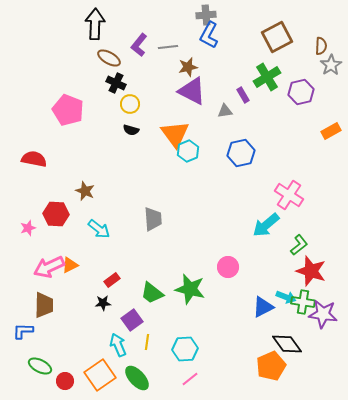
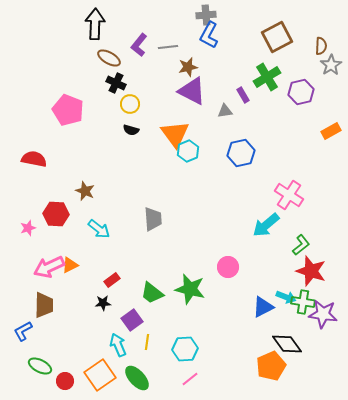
green L-shape at (299, 245): moved 2 px right
blue L-shape at (23, 331): rotated 30 degrees counterclockwise
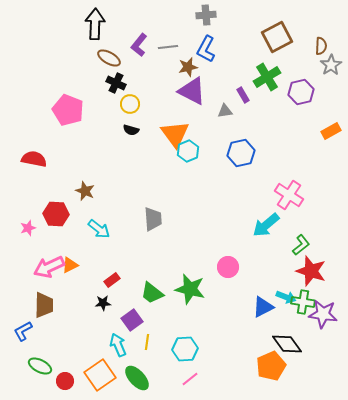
blue L-shape at (209, 35): moved 3 px left, 14 px down
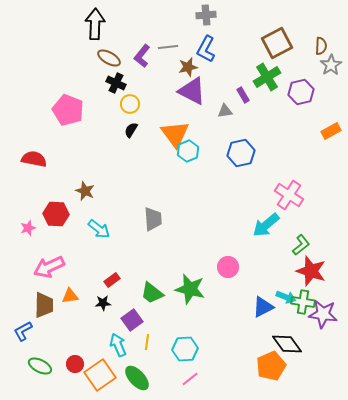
brown square at (277, 37): moved 6 px down
purple L-shape at (139, 45): moved 3 px right, 11 px down
black semicircle at (131, 130): rotated 105 degrees clockwise
orange triangle at (70, 265): moved 31 px down; rotated 18 degrees clockwise
red circle at (65, 381): moved 10 px right, 17 px up
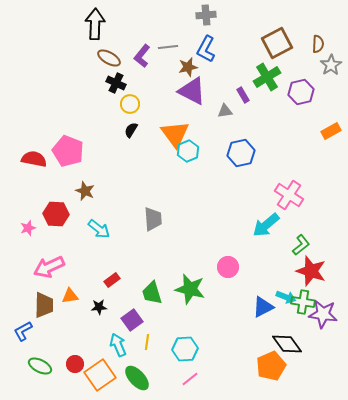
brown semicircle at (321, 46): moved 3 px left, 2 px up
pink pentagon at (68, 110): moved 41 px down
green trapezoid at (152, 293): rotated 35 degrees clockwise
black star at (103, 303): moved 4 px left, 4 px down
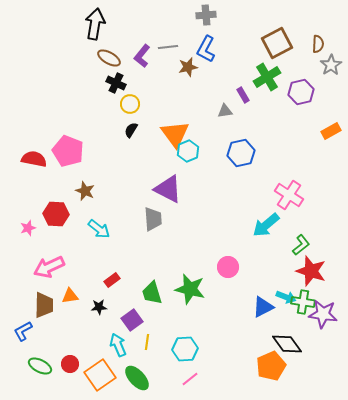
black arrow at (95, 24): rotated 8 degrees clockwise
purple triangle at (192, 91): moved 24 px left, 98 px down
red circle at (75, 364): moved 5 px left
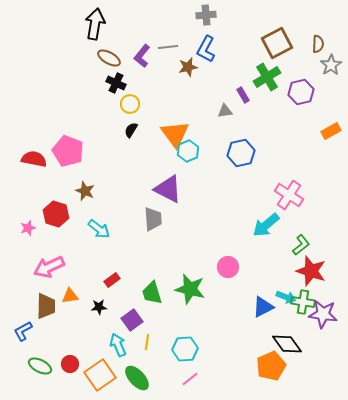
red hexagon at (56, 214): rotated 15 degrees clockwise
brown trapezoid at (44, 305): moved 2 px right, 1 px down
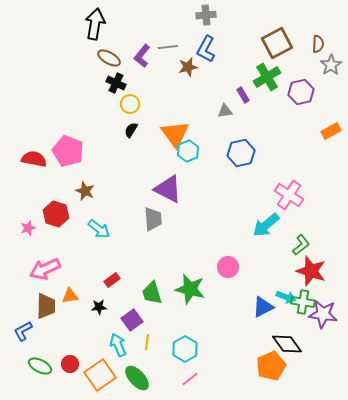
pink arrow at (49, 267): moved 4 px left, 2 px down
cyan hexagon at (185, 349): rotated 25 degrees counterclockwise
